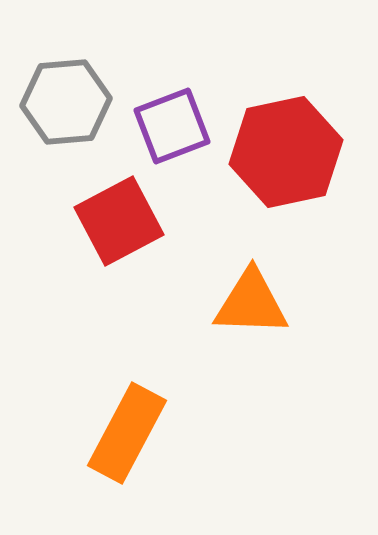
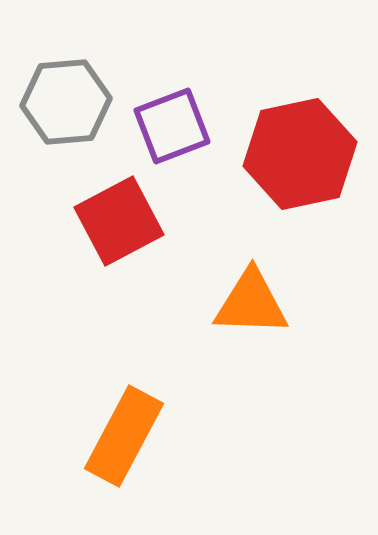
red hexagon: moved 14 px right, 2 px down
orange rectangle: moved 3 px left, 3 px down
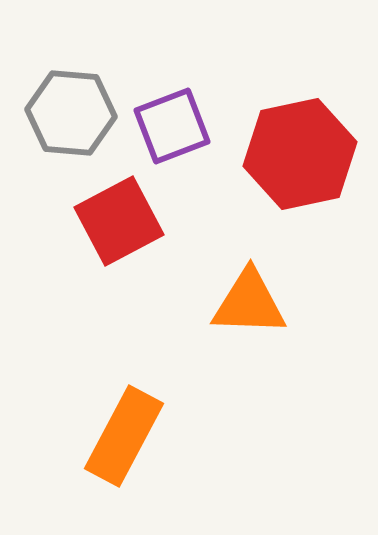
gray hexagon: moved 5 px right, 11 px down; rotated 10 degrees clockwise
orange triangle: moved 2 px left
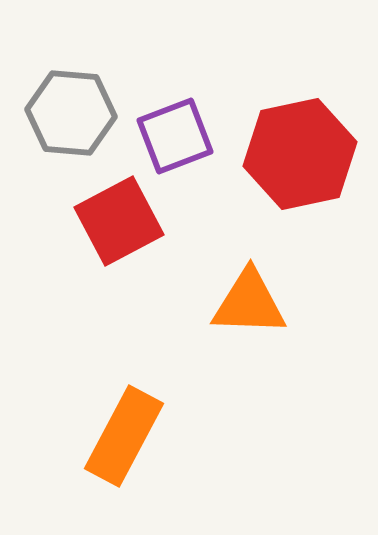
purple square: moved 3 px right, 10 px down
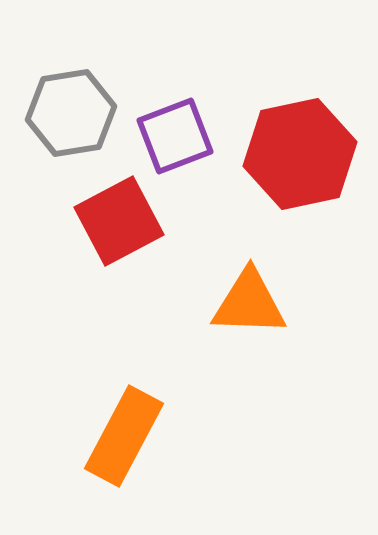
gray hexagon: rotated 14 degrees counterclockwise
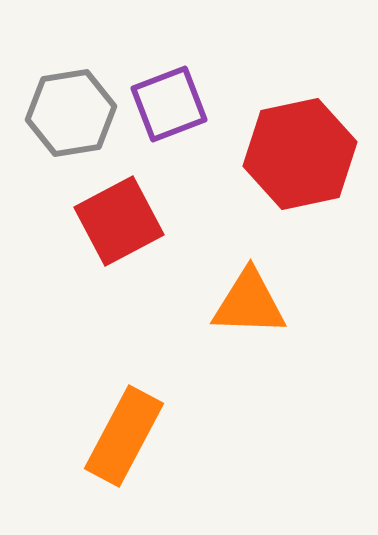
purple square: moved 6 px left, 32 px up
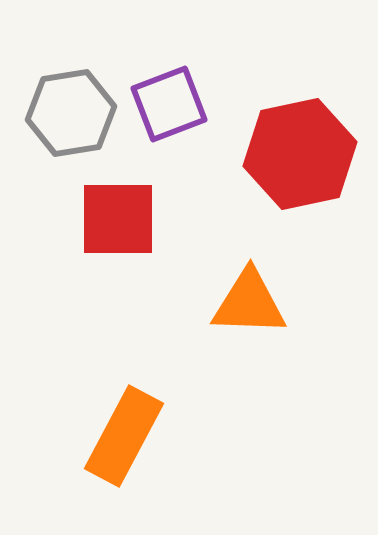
red square: moved 1 px left, 2 px up; rotated 28 degrees clockwise
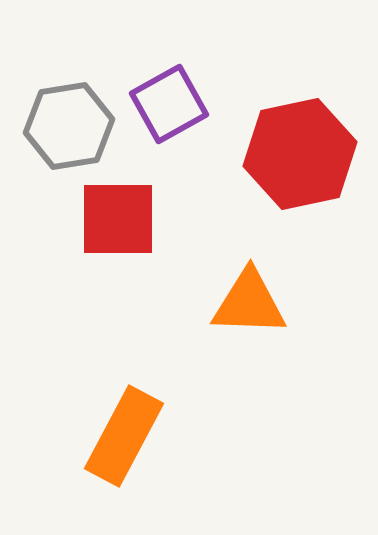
purple square: rotated 8 degrees counterclockwise
gray hexagon: moved 2 px left, 13 px down
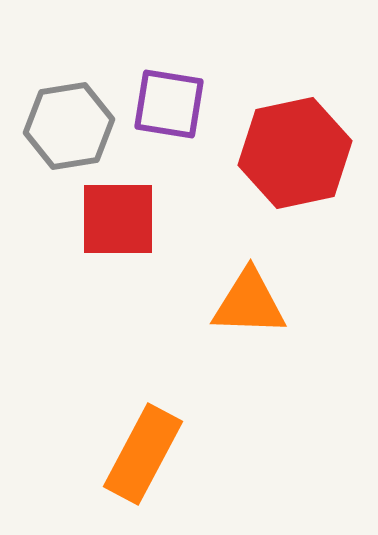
purple square: rotated 38 degrees clockwise
red hexagon: moved 5 px left, 1 px up
orange rectangle: moved 19 px right, 18 px down
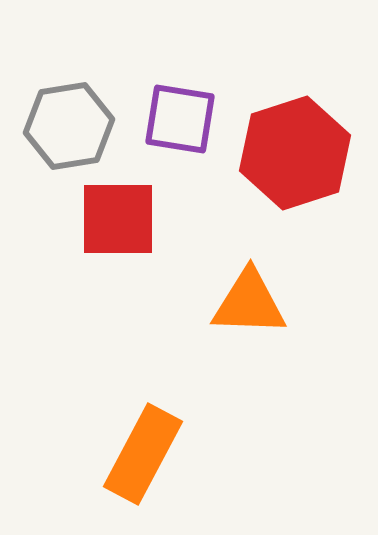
purple square: moved 11 px right, 15 px down
red hexagon: rotated 6 degrees counterclockwise
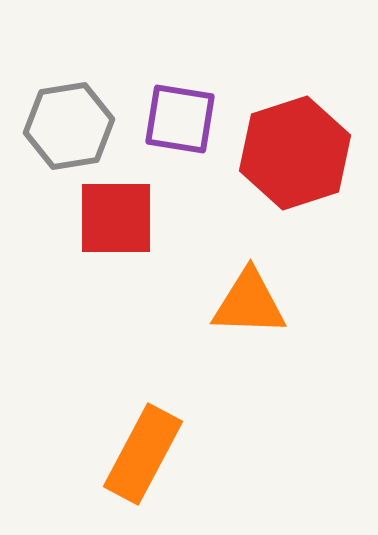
red square: moved 2 px left, 1 px up
